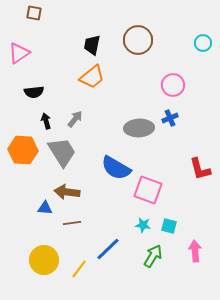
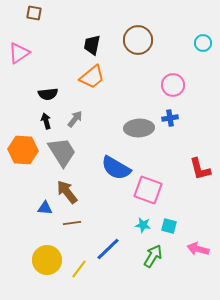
black semicircle: moved 14 px right, 2 px down
blue cross: rotated 14 degrees clockwise
brown arrow: rotated 45 degrees clockwise
pink arrow: moved 3 px right, 2 px up; rotated 70 degrees counterclockwise
yellow circle: moved 3 px right
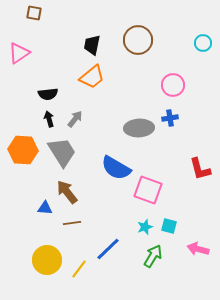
black arrow: moved 3 px right, 2 px up
cyan star: moved 2 px right, 2 px down; rotated 28 degrees counterclockwise
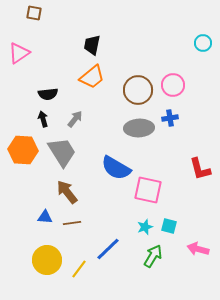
brown circle: moved 50 px down
black arrow: moved 6 px left
pink square: rotated 8 degrees counterclockwise
blue triangle: moved 9 px down
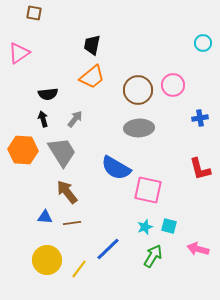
blue cross: moved 30 px right
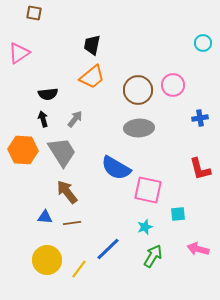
cyan square: moved 9 px right, 12 px up; rotated 21 degrees counterclockwise
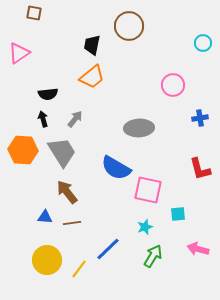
brown circle: moved 9 px left, 64 px up
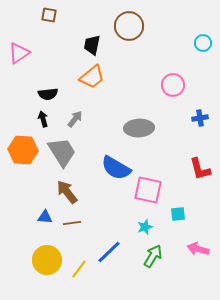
brown square: moved 15 px right, 2 px down
blue line: moved 1 px right, 3 px down
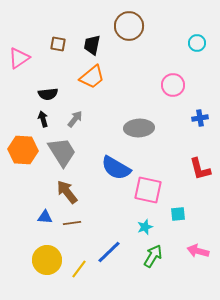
brown square: moved 9 px right, 29 px down
cyan circle: moved 6 px left
pink triangle: moved 5 px down
pink arrow: moved 2 px down
